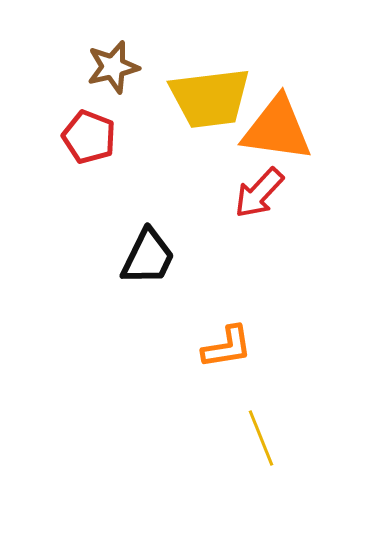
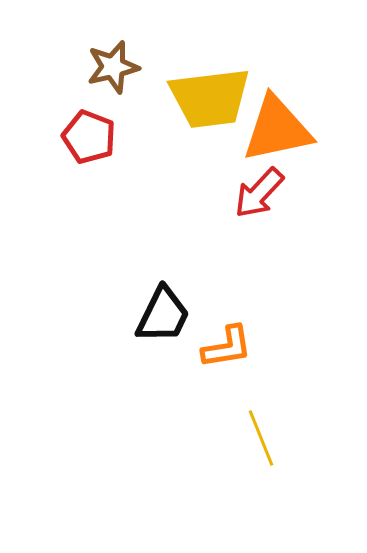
orange triangle: rotated 20 degrees counterclockwise
black trapezoid: moved 15 px right, 58 px down
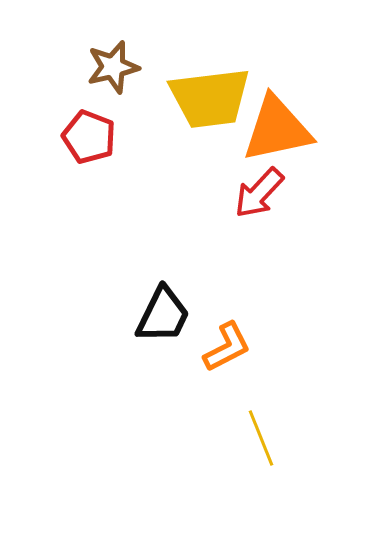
orange L-shape: rotated 18 degrees counterclockwise
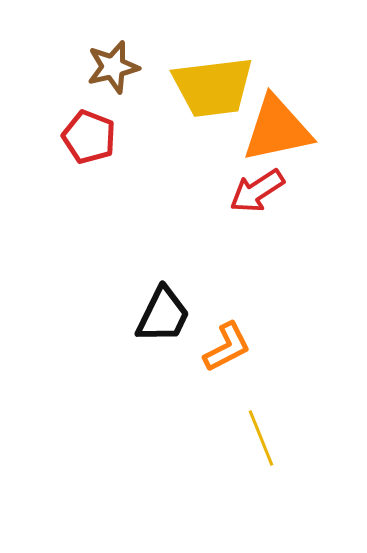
yellow trapezoid: moved 3 px right, 11 px up
red arrow: moved 2 px left, 2 px up; rotated 14 degrees clockwise
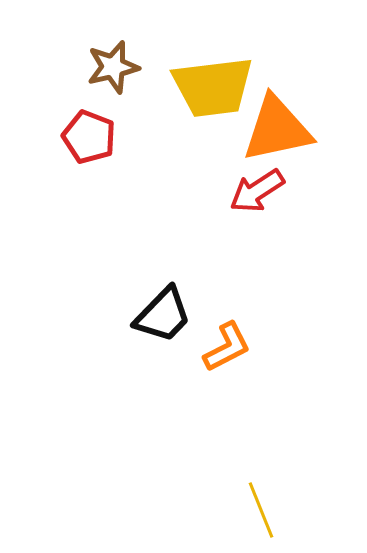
black trapezoid: rotated 18 degrees clockwise
yellow line: moved 72 px down
